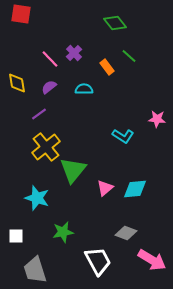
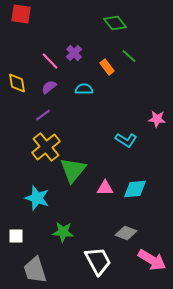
pink line: moved 2 px down
purple line: moved 4 px right, 1 px down
cyan L-shape: moved 3 px right, 4 px down
pink triangle: rotated 42 degrees clockwise
green star: rotated 15 degrees clockwise
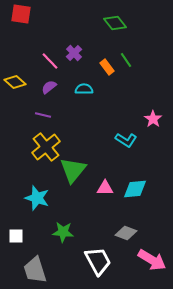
green line: moved 3 px left, 4 px down; rotated 14 degrees clockwise
yellow diamond: moved 2 px left, 1 px up; rotated 40 degrees counterclockwise
purple line: rotated 49 degrees clockwise
pink star: moved 4 px left; rotated 30 degrees clockwise
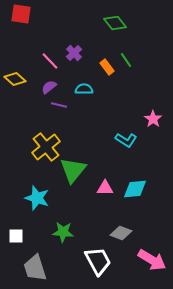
yellow diamond: moved 3 px up
purple line: moved 16 px right, 10 px up
gray diamond: moved 5 px left
gray trapezoid: moved 2 px up
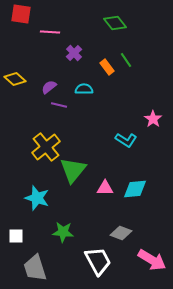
pink line: moved 29 px up; rotated 42 degrees counterclockwise
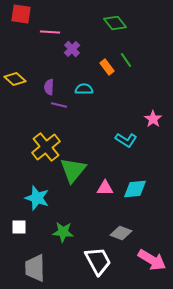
purple cross: moved 2 px left, 4 px up
purple semicircle: rotated 49 degrees counterclockwise
white square: moved 3 px right, 9 px up
gray trapezoid: rotated 16 degrees clockwise
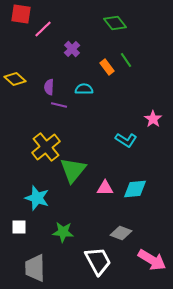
pink line: moved 7 px left, 3 px up; rotated 48 degrees counterclockwise
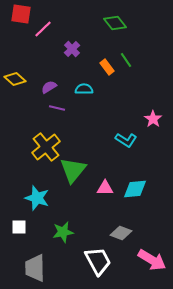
purple semicircle: rotated 56 degrees clockwise
purple line: moved 2 px left, 3 px down
green star: rotated 15 degrees counterclockwise
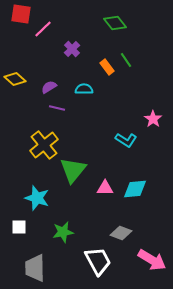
yellow cross: moved 2 px left, 2 px up
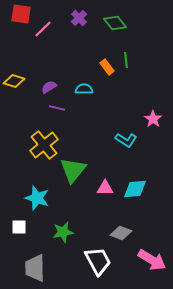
purple cross: moved 7 px right, 31 px up
green line: rotated 28 degrees clockwise
yellow diamond: moved 1 px left, 2 px down; rotated 25 degrees counterclockwise
